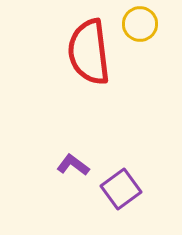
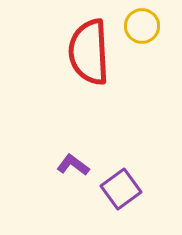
yellow circle: moved 2 px right, 2 px down
red semicircle: rotated 4 degrees clockwise
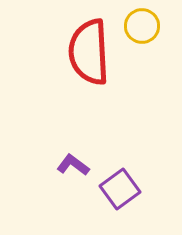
purple square: moved 1 px left
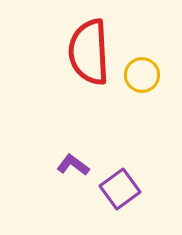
yellow circle: moved 49 px down
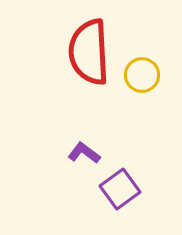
purple L-shape: moved 11 px right, 12 px up
